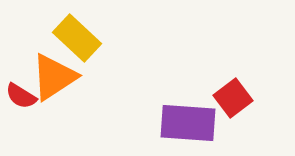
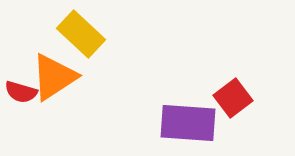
yellow rectangle: moved 4 px right, 4 px up
red semicircle: moved 4 px up; rotated 16 degrees counterclockwise
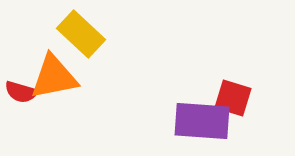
orange triangle: rotated 22 degrees clockwise
red square: rotated 36 degrees counterclockwise
purple rectangle: moved 14 px right, 2 px up
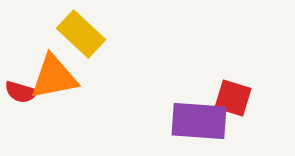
purple rectangle: moved 3 px left
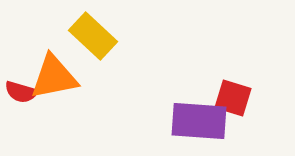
yellow rectangle: moved 12 px right, 2 px down
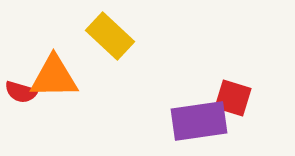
yellow rectangle: moved 17 px right
orange triangle: rotated 10 degrees clockwise
purple rectangle: rotated 12 degrees counterclockwise
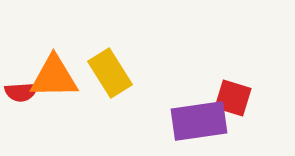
yellow rectangle: moved 37 px down; rotated 15 degrees clockwise
red semicircle: rotated 20 degrees counterclockwise
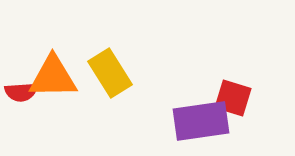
orange triangle: moved 1 px left
purple rectangle: moved 2 px right
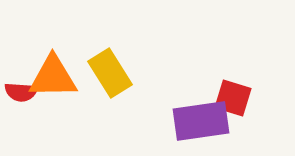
red semicircle: rotated 8 degrees clockwise
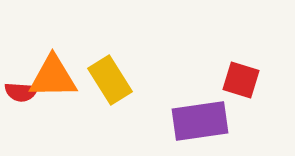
yellow rectangle: moved 7 px down
red square: moved 8 px right, 18 px up
purple rectangle: moved 1 px left
